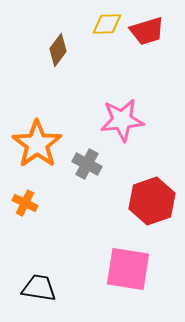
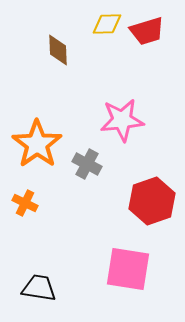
brown diamond: rotated 40 degrees counterclockwise
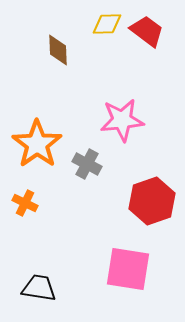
red trapezoid: rotated 126 degrees counterclockwise
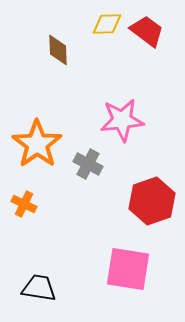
gray cross: moved 1 px right
orange cross: moved 1 px left, 1 px down
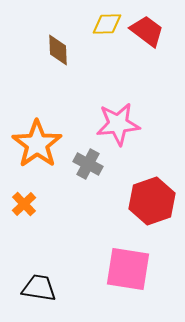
pink star: moved 4 px left, 4 px down
orange cross: rotated 20 degrees clockwise
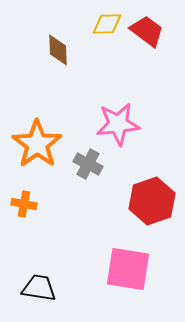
orange cross: rotated 35 degrees counterclockwise
